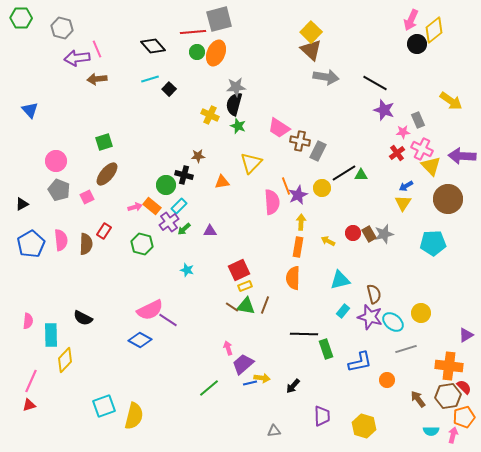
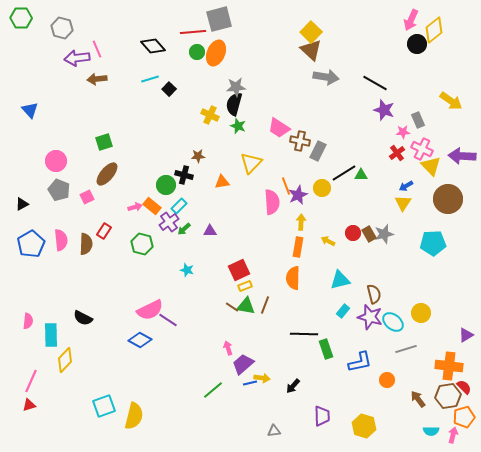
green line at (209, 388): moved 4 px right, 2 px down
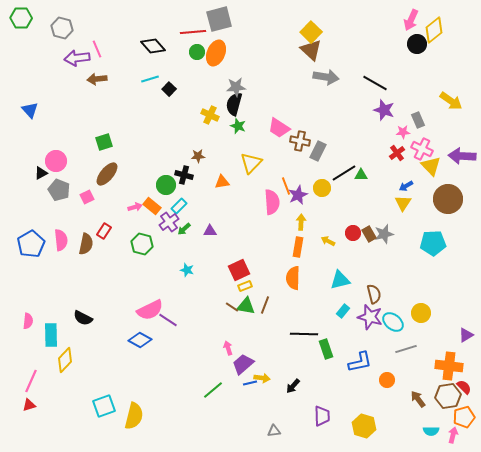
black triangle at (22, 204): moved 19 px right, 31 px up
brown semicircle at (86, 244): rotated 10 degrees clockwise
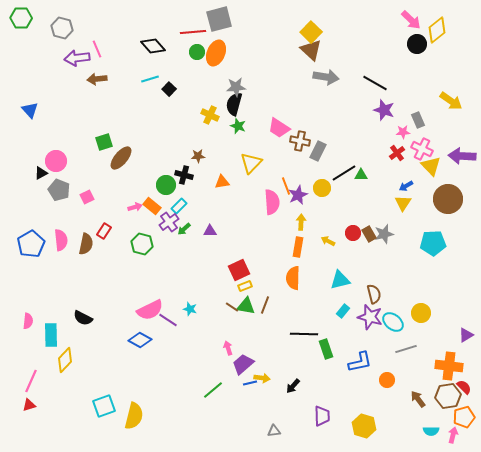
pink arrow at (411, 20): rotated 70 degrees counterclockwise
yellow diamond at (434, 30): moved 3 px right
brown ellipse at (107, 174): moved 14 px right, 16 px up
cyan star at (187, 270): moved 3 px right, 39 px down
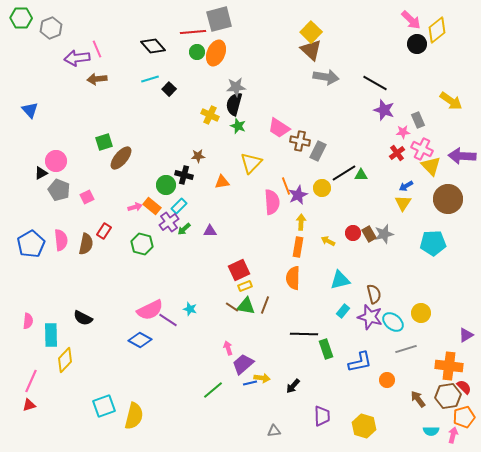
gray hexagon at (62, 28): moved 11 px left; rotated 25 degrees clockwise
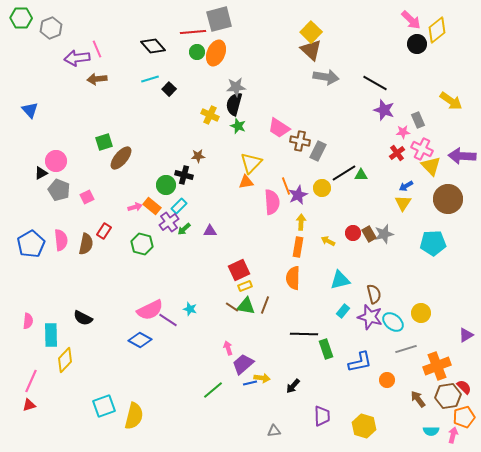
orange triangle at (222, 182): moved 24 px right
orange cross at (449, 366): moved 12 px left; rotated 28 degrees counterclockwise
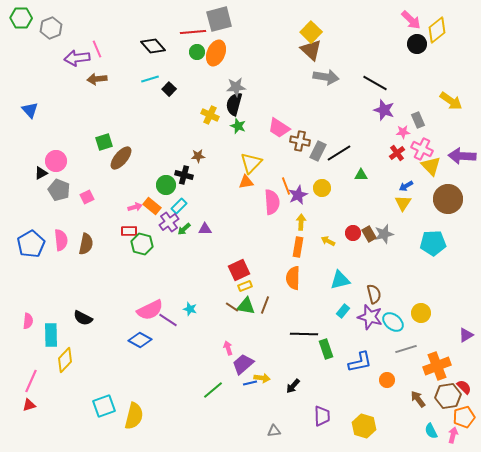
black line at (344, 173): moved 5 px left, 20 px up
red rectangle at (104, 231): moved 25 px right; rotated 56 degrees clockwise
purple triangle at (210, 231): moved 5 px left, 2 px up
cyan semicircle at (431, 431): rotated 63 degrees clockwise
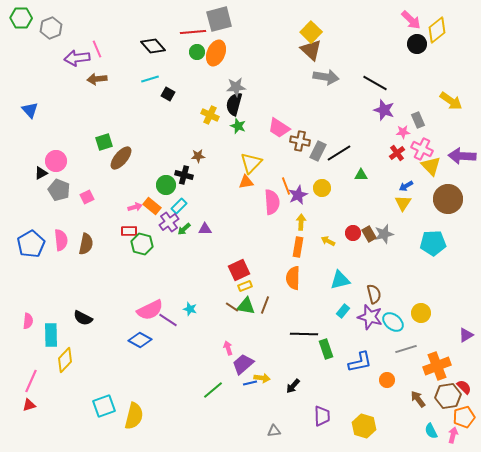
black square at (169, 89): moved 1 px left, 5 px down; rotated 16 degrees counterclockwise
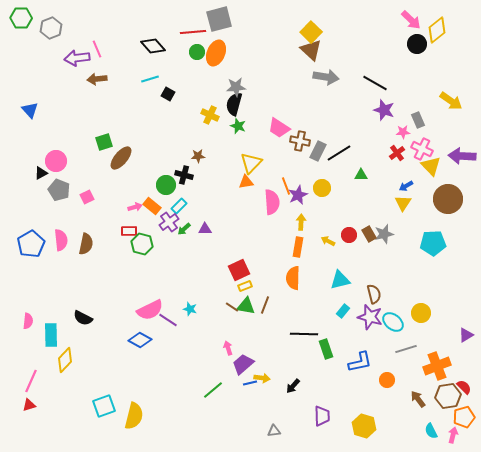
red circle at (353, 233): moved 4 px left, 2 px down
